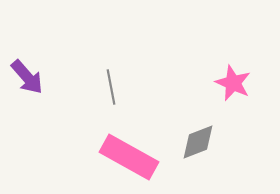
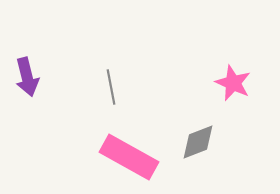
purple arrow: rotated 27 degrees clockwise
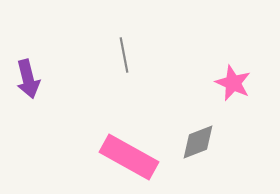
purple arrow: moved 1 px right, 2 px down
gray line: moved 13 px right, 32 px up
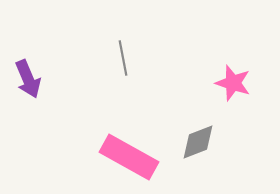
gray line: moved 1 px left, 3 px down
purple arrow: rotated 9 degrees counterclockwise
pink star: rotated 6 degrees counterclockwise
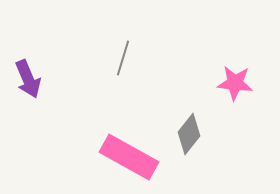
gray line: rotated 28 degrees clockwise
pink star: moved 2 px right; rotated 12 degrees counterclockwise
gray diamond: moved 9 px left, 8 px up; rotated 30 degrees counterclockwise
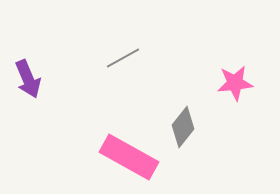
gray line: rotated 44 degrees clockwise
pink star: rotated 12 degrees counterclockwise
gray diamond: moved 6 px left, 7 px up
